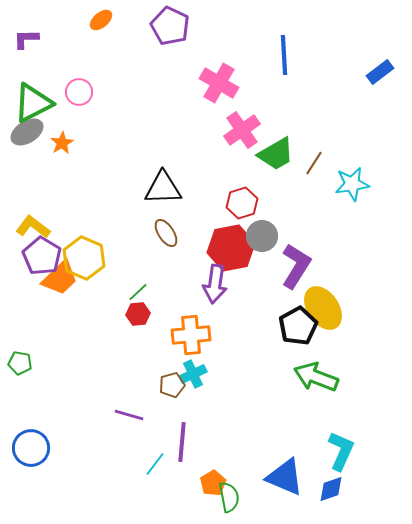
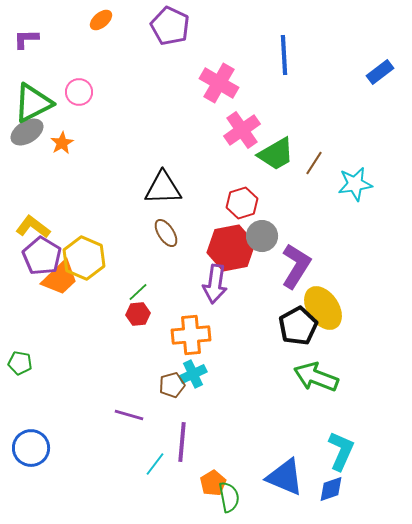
cyan star at (352, 184): moved 3 px right
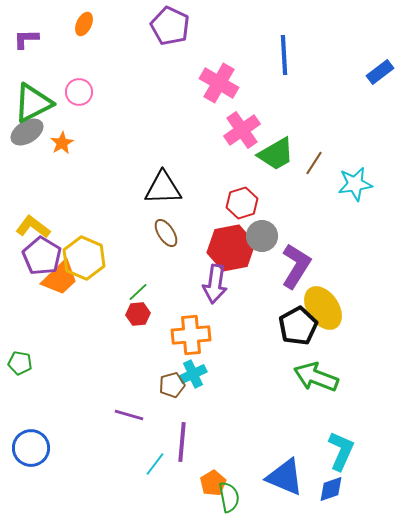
orange ellipse at (101, 20): moved 17 px left, 4 px down; rotated 25 degrees counterclockwise
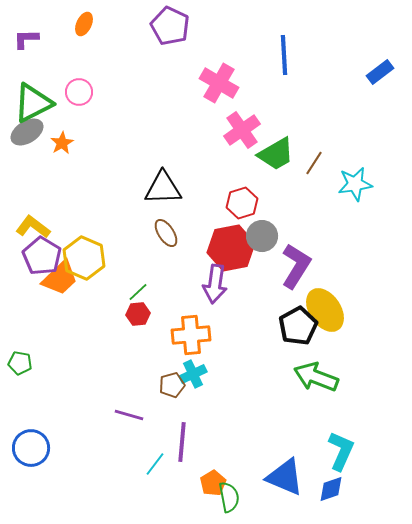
yellow ellipse at (323, 308): moved 2 px right, 2 px down
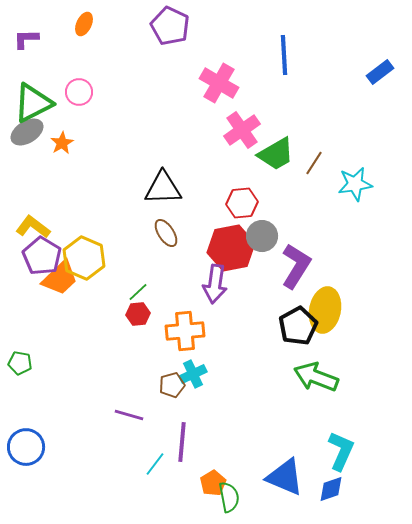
red hexagon at (242, 203): rotated 12 degrees clockwise
yellow ellipse at (325, 310): rotated 45 degrees clockwise
orange cross at (191, 335): moved 6 px left, 4 px up
blue circle at (31, 448): moved 5 px left, 1 px up
